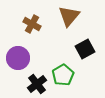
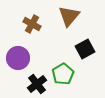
green pentagon: moved 1 px up
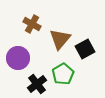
brown triangle: moved 9 px left, 23 px down
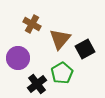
green pentagon: moved 1 px left, 1 px up
